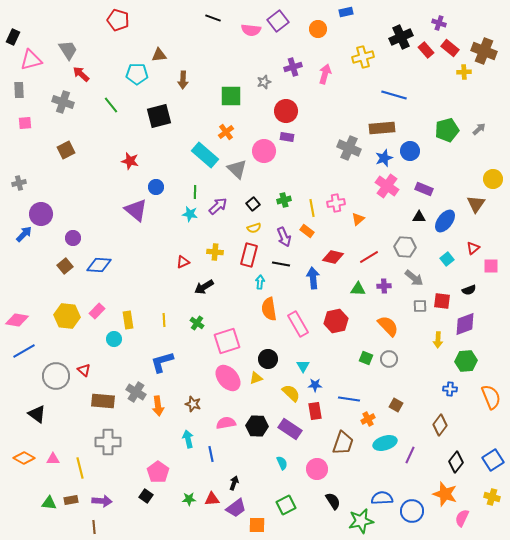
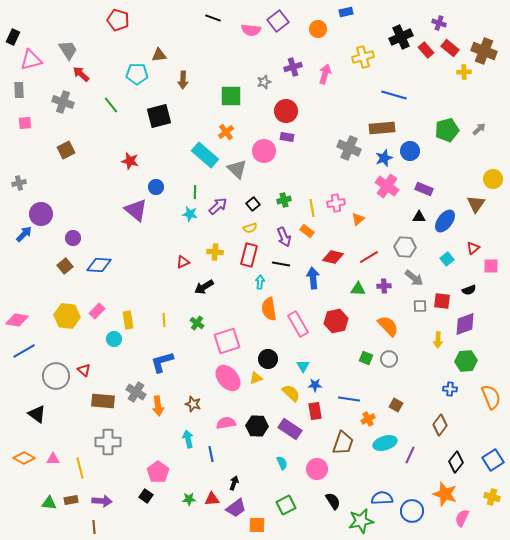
yellow semicircle at (254, 228): moved 4 px left
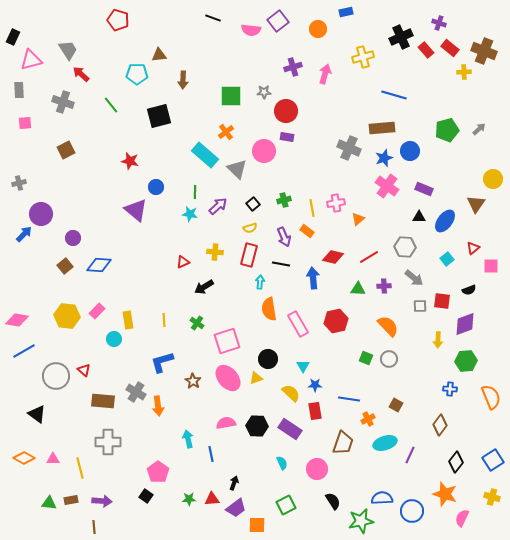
gray star at (264, 82): moved 10 px down; rotated 16 degrees clockwise
brown star at (193, 404): moved 23 px up; rotated 14 degrees clockwise
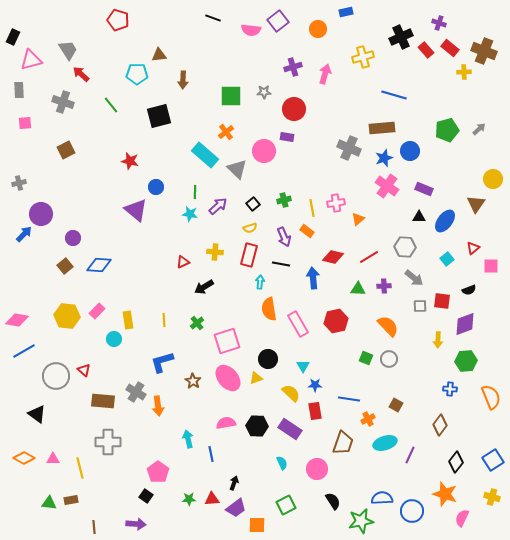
red circle at (286, 111): moved 8 px right, 2 px up
green cross at (197, 323): rotated 16 degrees clockwise
purple arrow at (102, 501): moved 34 px right, 23 px down
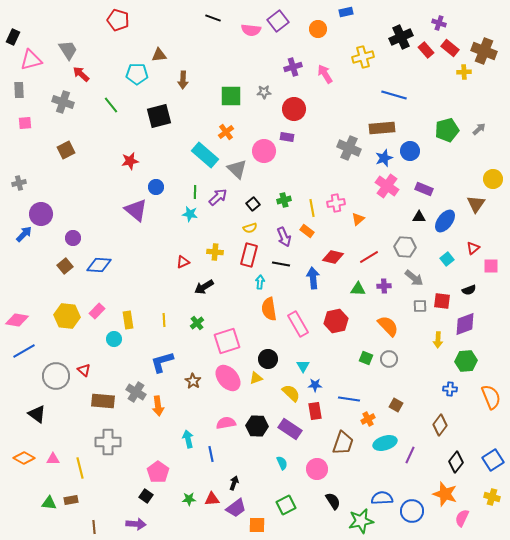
pink arrow at (325, 74): rotated 48 degrees counterclockwise
red star at (130, 161): rotated 24 degrees counterclockwise
purple arrow at (218, 206): moved 9 px up
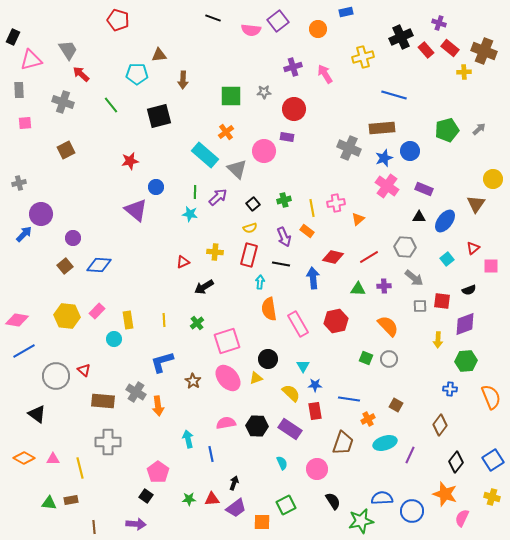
orange square at (257, 525): moved 5 px right, 3 px up
